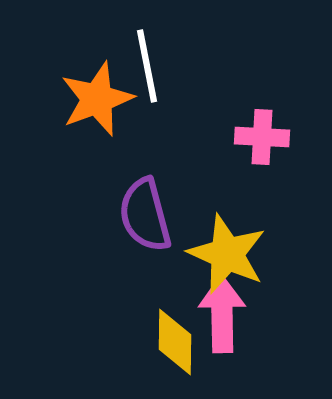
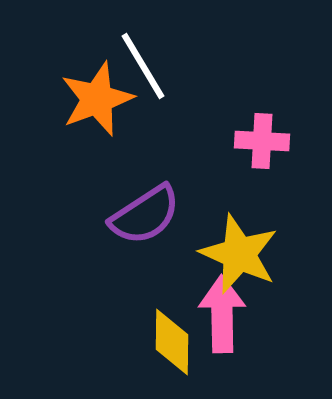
white line: moved 4 px left; rotated 20 degrees counterclockwise
pink cross: moved 4 px down
purple semicircle: rotated 108 degrees counterclockwise
yellow star: moved 12 px right
yellow diamond: moved 3 px left
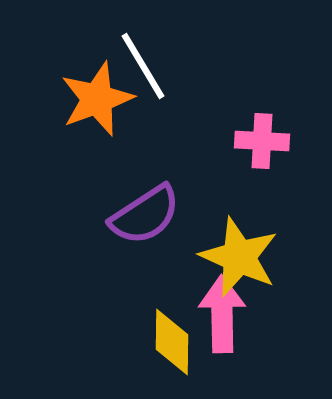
yellow star: moved 3 px down
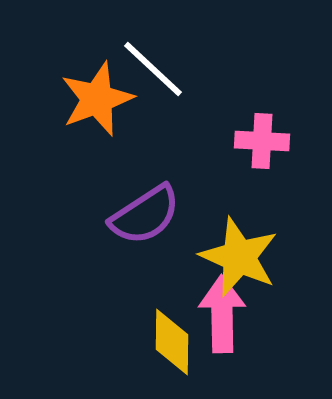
white line: moved 10 px right, 3 px down; rotated 16 degrees counterclockwise
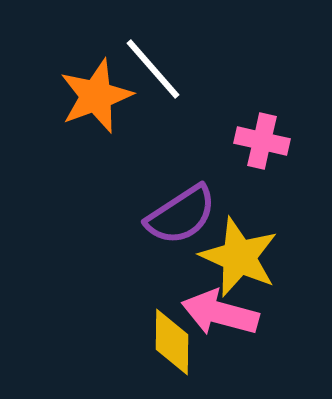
white line: rotated 6 degrees clockwise
orange star: moved 1 px left, 3 px up
pink cross: rotated 10 degrees clockwise
purple semicircle: moved 36 px right
pink arrow: moved 2 px left, 1 px up; rotated 74 degrees counterclockwise
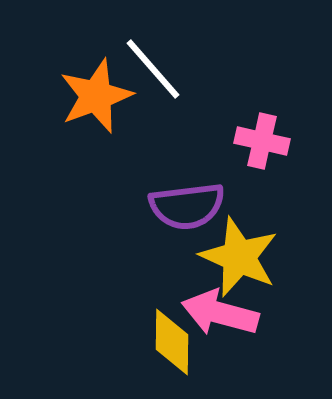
purple semicircle: moved 6 px right, 9 px up; rotated 26 degrees clockwise
